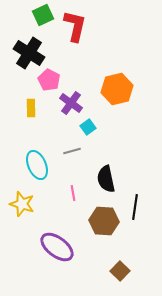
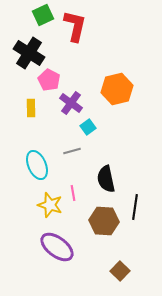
yellow star: moved 28 px right, 1 px down
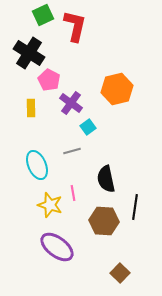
brown square: moved 2 px down
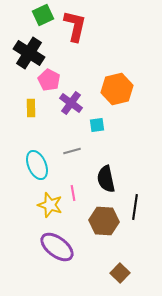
cyan square: moved 9 px right, 2 px up; rotated 28 degrees clockwise
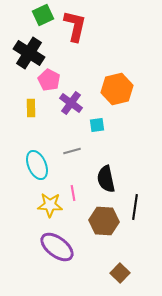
yellow star: rotated 15 degrees counterclockwise
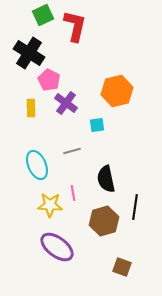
orange hexagon: moved 2 px down
purple cross: moved 5 px left
brown hexagon: rotated 20 degrees counterclockwise
brown square: moved 2 px right, 6 px up; rotated 24 degrees counterclockwise
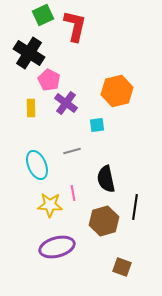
purple ellipse: rotated 52 degrees counterclockwise
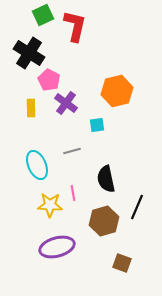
black line: moved 2 px right; rotated 15 degrees clockwise
brown square: moved 4 px up
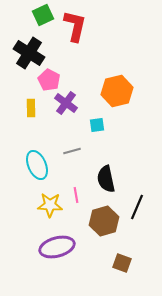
pink line: moved 3 px right, 2 px down
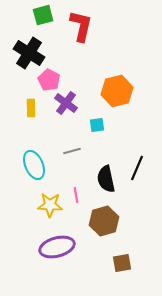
green square: rotated 10 degrees clockwise
red L-shape: moved 6 px right
cyan ellipse: moved 3 px left
black line: moved 39 px up
brown square: rotated 30 degrees counterclockwise
